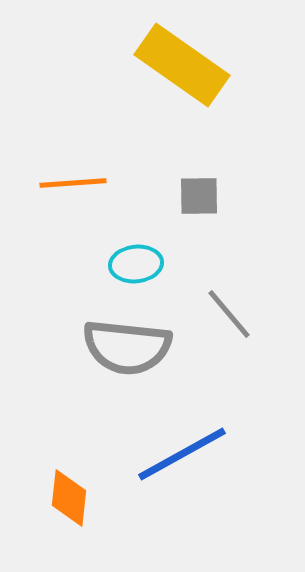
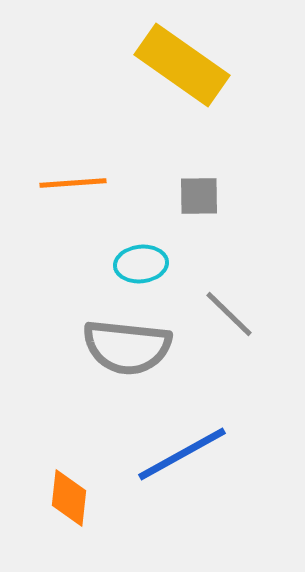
cyan ellipse: moved 5 px right
gray line: rotated 6 degrees counterclockwise
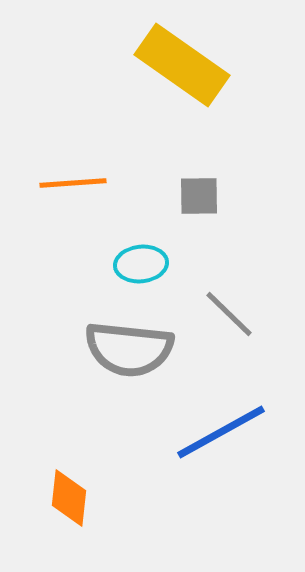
gray semicircle: moved 2 px right, 2 px down
blue line: moved 39 px right, 22 px up
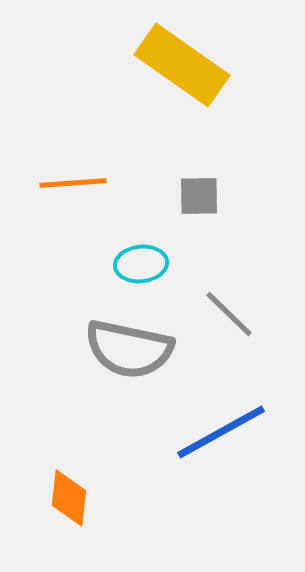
gray semicircle: rotated 6 degrees clockwise
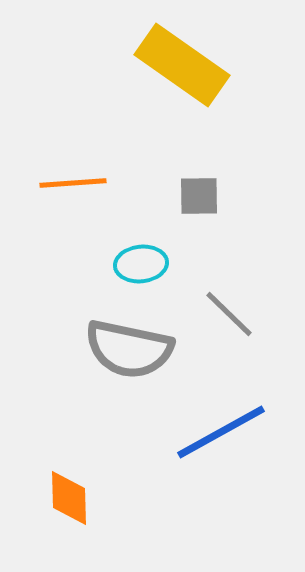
orange diamond: rotated 8 degrees counterclockwise
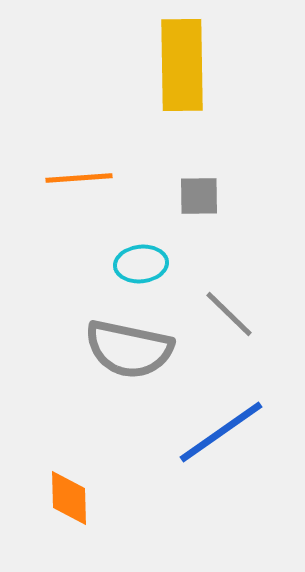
yellow rectangle: rotated 54 degrees clockwise
orange line: moved 6 px right, 5 px up
blue line: rotated 6 degrees counterclockwise
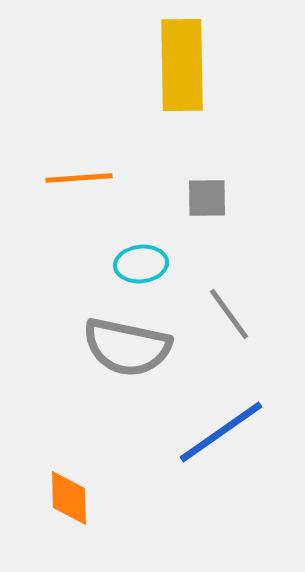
gray square: moved 8 px right, 2 px down
gray line: rotated 10 degrees clockwise
gray semicircle: moved 2 px left, 2 px up
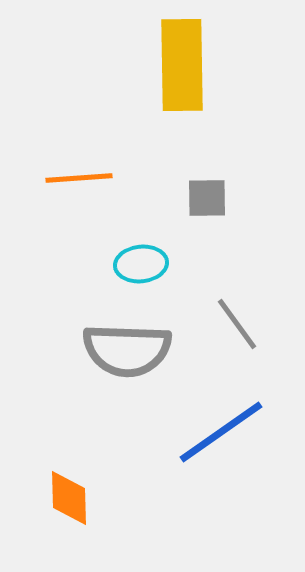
gray line: moved 8 px right, 10 px down
gray semicircle: moved 3 px down; rotated 10 degrees counterclockwise
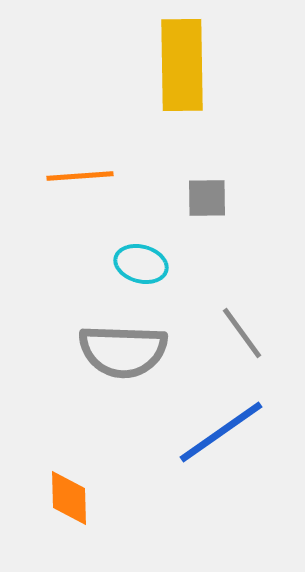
orange line: moved 1 px right, 2 px up
cyan ellipse: rotated 21 degrees clockwise
gray line: moved 5 px right, 9 px down
gray semicircle: moved 4 px left, 1 px down
